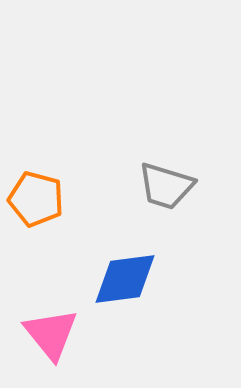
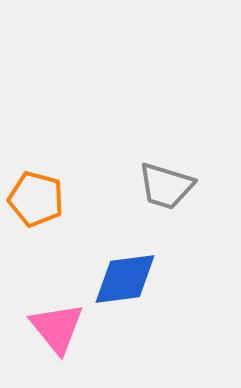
pink triangle: moved 6 px right, 6 px up
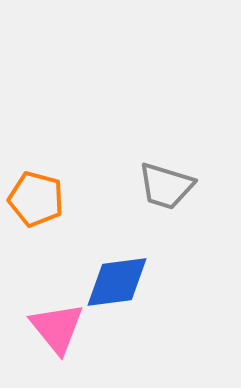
blue diamond: moved 8 px left, 3 px down
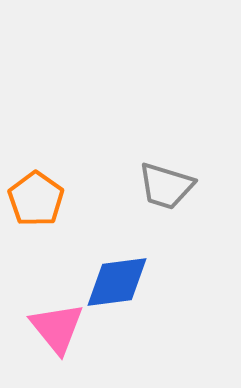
orange pentagon: rotated 20 degrees clockwise
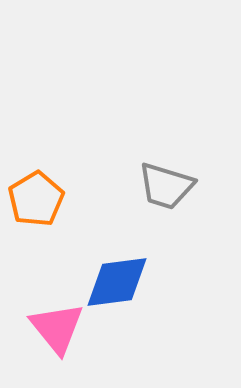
orange pentagon: rotated 6 degrees clockwise
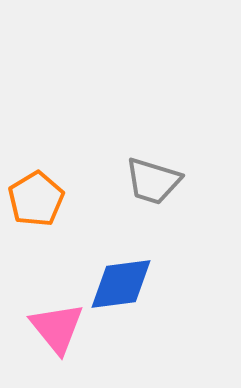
gray trapezoid: moved 13 px left, 5 px up
blue diamond: moved 4 px right, 2 px down
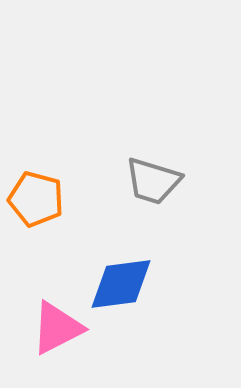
orange pentagon: rotated 26 degrees counterclockwise
pink triangle: rotated 42 degrees clockwise
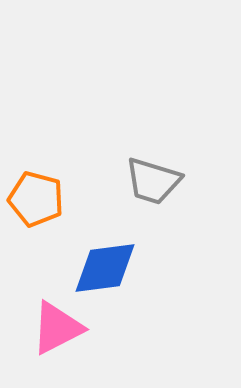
blue diamond: moved 16 px left, 16 px up
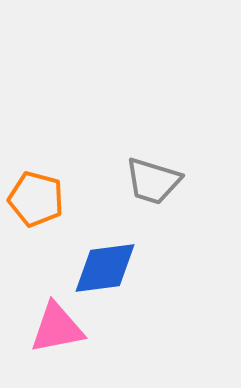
pink triangle: rotated 16 degrees clockwise
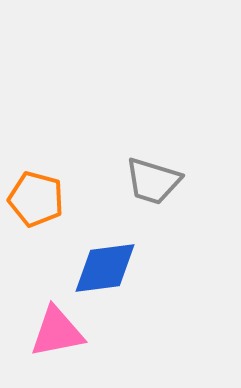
pink triangle: moved 4 px down
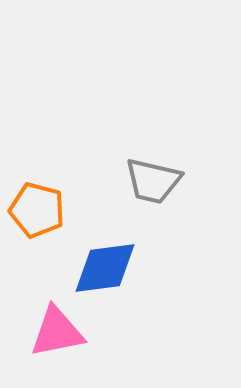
gray trapezoid: rotated 4 degrees counterclockwise
orange pentagon: moved 1 px right, 11 px down
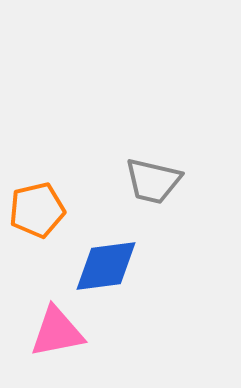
orange pentagon: rotated 28 degrees counterclockwise
blue diamond: moved 1 px right, 2 px up
